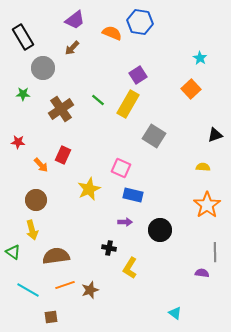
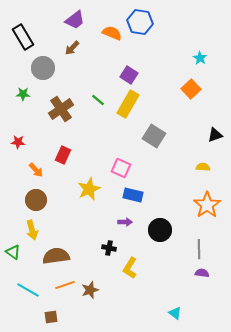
purple square: moved 9 px left; rotated 24 degrees counterclockwise
orange arrow: moved 5 px left, 5 px down
gray line: moved 16 px left, 3 px up
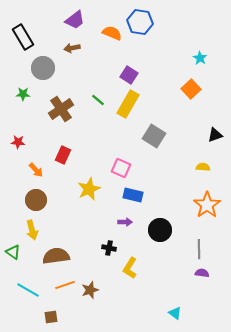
brown arrow: rotated 35 degrees clockwise
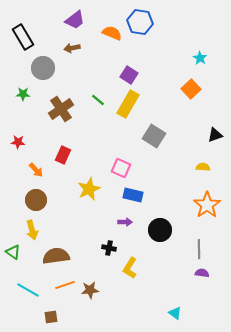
brown star: rotated 12 degrees clockwise
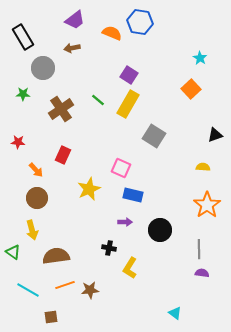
brown circle: moved 1 px right, 2 px up
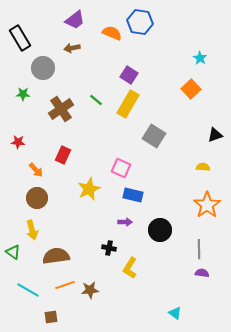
black rectangle: moved 3 px left, 1 px down
green line: moved 2 px left
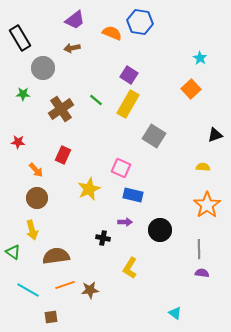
black cross: moved 6 px left, 10 px up
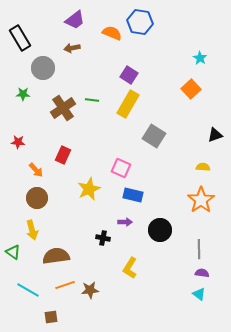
green line: moved 4 px left; rotated 32 degrees counterclockwise
brown cross: moved 2 px right, 1 px up
orange star: moved 6 px left, 5 px up
cyan triangle: moved 24 px right, 19 px up
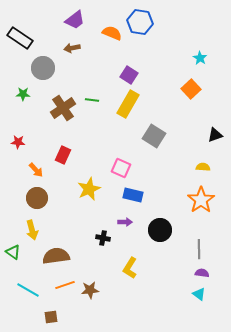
black rectangle: rotated 25 degrees counterclockwise
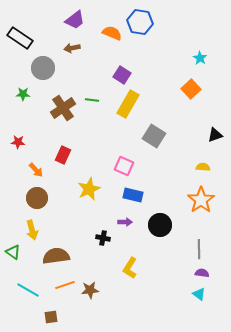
purple square: moved 7 px left
pink square: moved 3 px right, 2 px up
black circle: moved 5 px up
